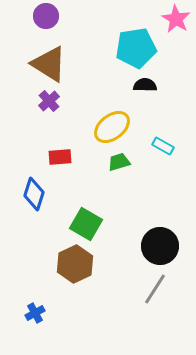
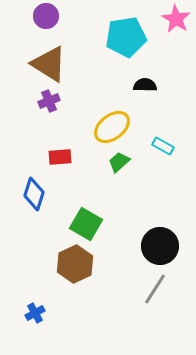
cyan pentagon: moved 10 px left, 11 px up
purple cross: rotated 20 degrees clockwise
green trapezoid: rotated 25 degrees counterclockwise
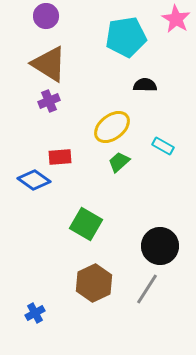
blue diamond: moved 14 px up; rotated 72 degrees counterclockwise
brown hexagon: moved 19 px right, 19 px down
gray line: moved 8 px left
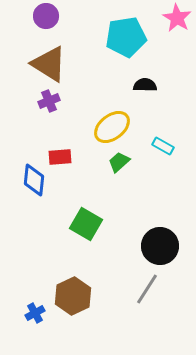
pink star: moved 1 px right, 1 px up
blue diamond: rotated 60 degrees clockwise
brown hexagon: moved 21 px left, 13 px down
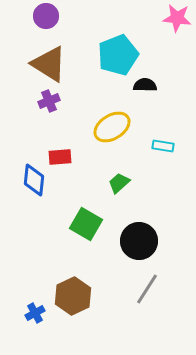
pink star: rotated 24 degrees counterclockwise
cyan pentagon: moved 8 px left, 18 px down; rotated 12 degrees counterclockwise
yellow ellipse: rotated 6 degrees clockwise
cyan rectangle: rotated 20 degrees counterclockwise
green trapezoid: moved 21 px down
black circle: moved 21 px left, 5 px up
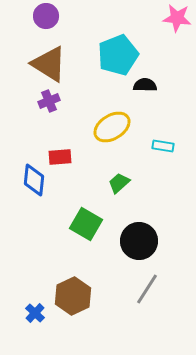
blue cross: rotated 18 degrees counterclockwise
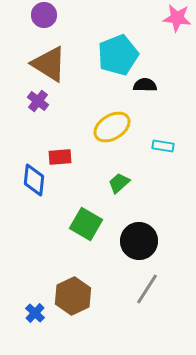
purple circle: moved 2 px left, 1 px up
purple cross: moved 11 px left; rotated 30 degrees counterclockwise
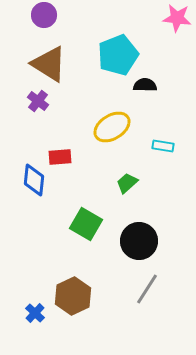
green trapezoid: moved 8 px right
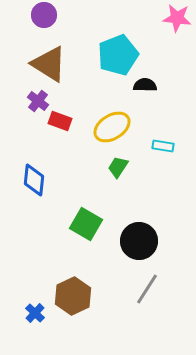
red rectangle: moved 36 px up; rotated 25 degrees clockwise
green trapezoid: moved 9 px left, 16 px up; rotated 15 degrees counterclockwise
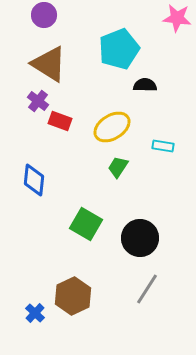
cyan pentagon: moved 1 px right, 6 px up
black circle: moved 1 px right, 3 px up
